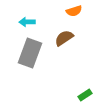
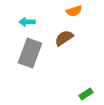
green rectangle: moved 1 px right, 1 px up
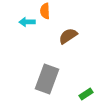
orange semicircle: moved 29 px left; rotated 105 degrees clockwise
brown semicircle: moved 4 px right, 2 px up
gray rectangle: moved 17 px right, 26 px down
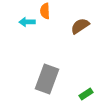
brown semicircle: moved 12 px right, 10 px up
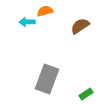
orange semicircle: rotated 77 degrees clockwise
